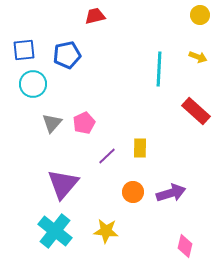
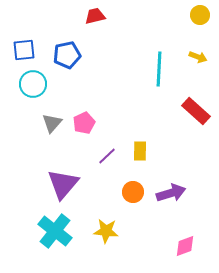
yellow rectangle: moved 3 px down
pink diamond: rotated 55 degrees clockwise
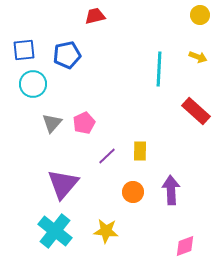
purple arrow: moved 3 px up; rotated 76 degrees counterclockwise
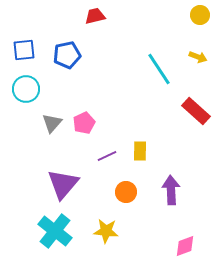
cyan line: rotated 36 degrees counterclockwise
cyan circle: moved 7 px left, 5 px down
purple line: rotated 18 degrees clockwise
orange circle: moved 7 px left
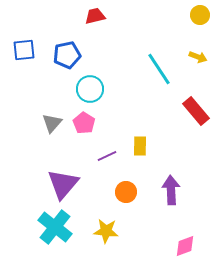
cyan circle: moved 64 px right
red rectangle: rotated 8 degrees clockwise
pink pentagon: rotated 15 degrees counterclockwise
yellow rectangle: moved 5 px up
cyan cross: moved 4 px up
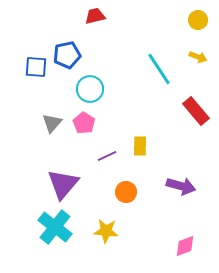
yellow circle: moved 2 px left, 5 px down
blue square: moved 12 px right, 17 px down; rotated 10 degrees clockwise
purple arrow: moved 10 px right, 4 px up; rotated 108 degrees clockwise
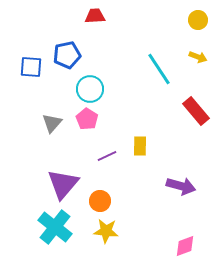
red trapezoid: rotated 10 degrees clockwise
blue square: moved 5 px left
pink pentagon: moved 3 px right, 4 px up
orange circle: moved 26 px left, 9 px down
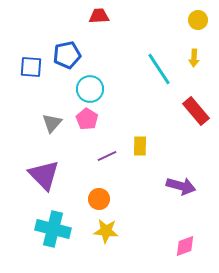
red trapezoid: moved 4 px right
yellow arrow: moved 4 px left, 1 px down; rotated 72 degrees clockwise
purple triangle: moved 19 px left, 9 px up; rotated 24 degrees counterclockwise
orange circle: moved 1 px left, 2 px up
cyan cross: moved 2 px left, 2 px down; rotated 24 degrees counterclockwise
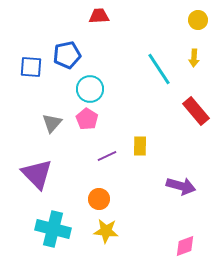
purple triangle: moved 7 px left, 1 px up
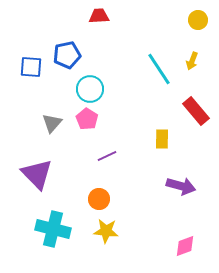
yellow arrow: moved 2 px left, 3 px down; rotated 18 degrees clockwise
yellow rectangle: moved 22 px right, 7 px up
